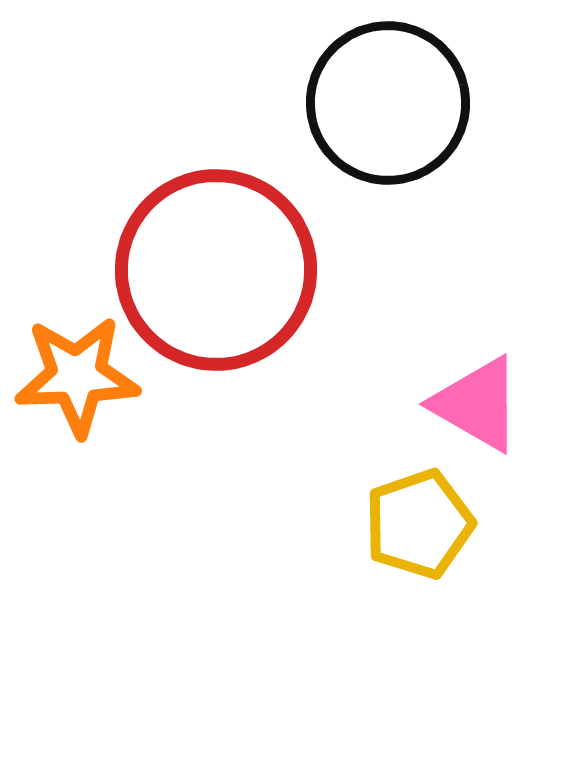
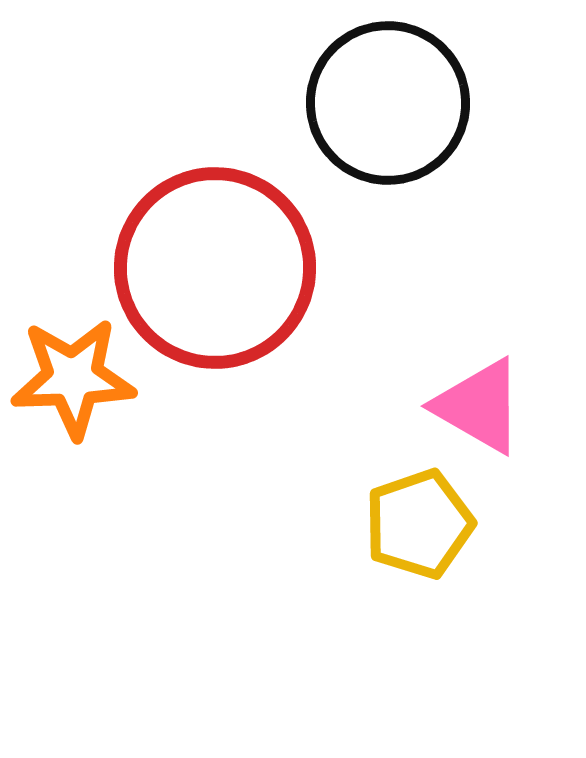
red circle: moved 1 px left, 2 px up
orange star: moved 4 px left, 2 px down
pink triangle: moved 2 px right, 2 px down
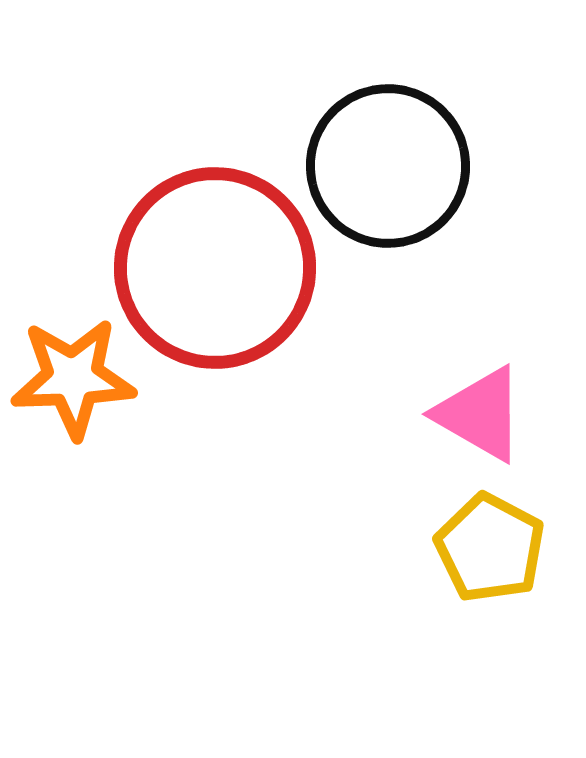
black circle: moved 63 px down
pink triangle: moved 1 px right, 8 px down
yellow pentagon: moved 71 px right, 24 px down; rotated 25 degrees counterclockwise
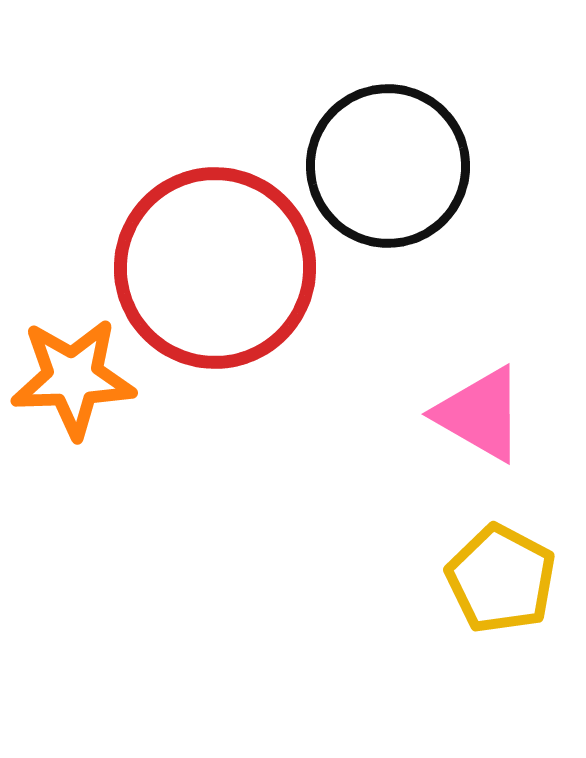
yellow pentagon: moved 11 px right, 31 px down
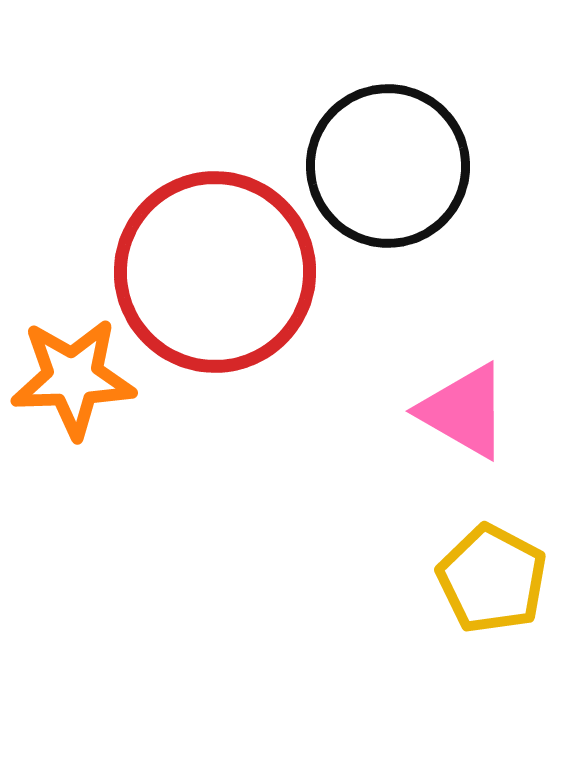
red circle: moved 4 px down
pink triangle: moved 16 px left, 3 px up
yellow pentagon: moved 9 px left
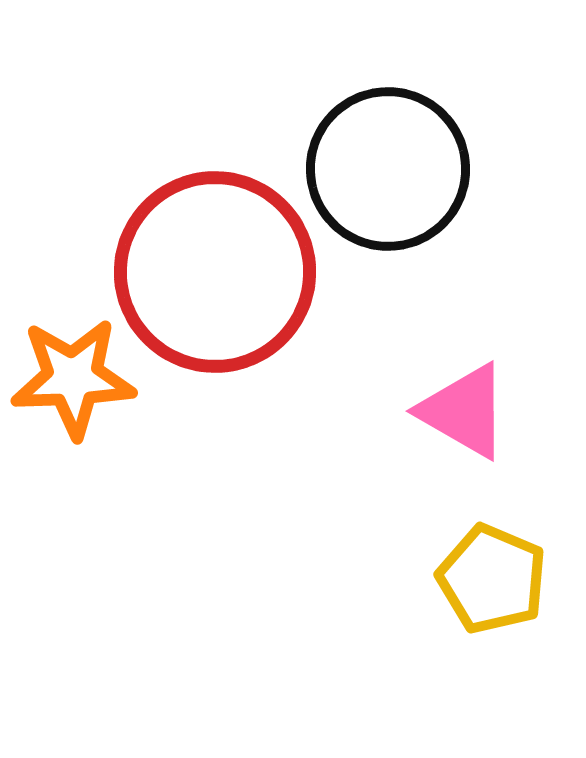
black circle: moved 3 px down
yellow pentagon: rotated 5 degrees counterclockwise
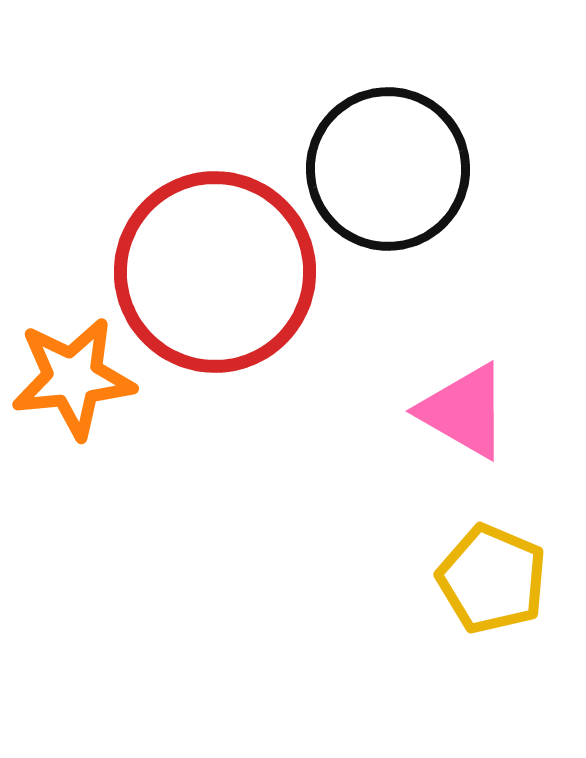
orange star: rotated 4 degrees counterclockwise
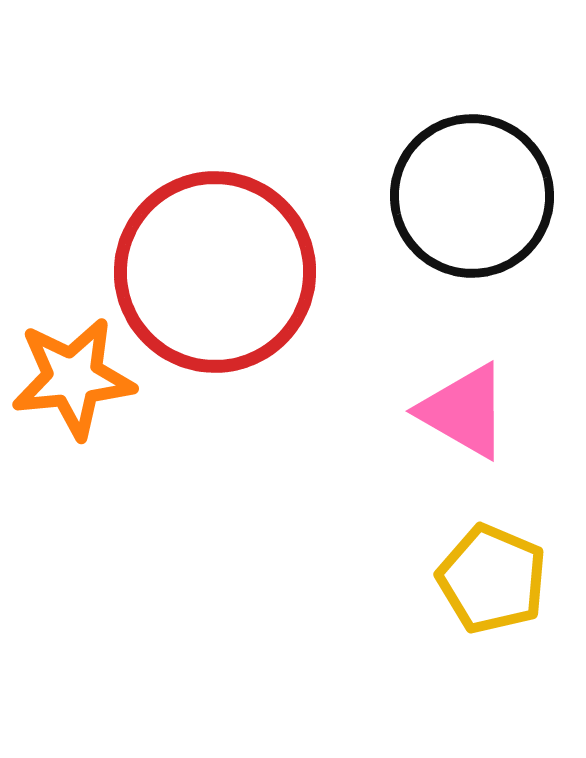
black circle: moved 84 px right, 27 px down
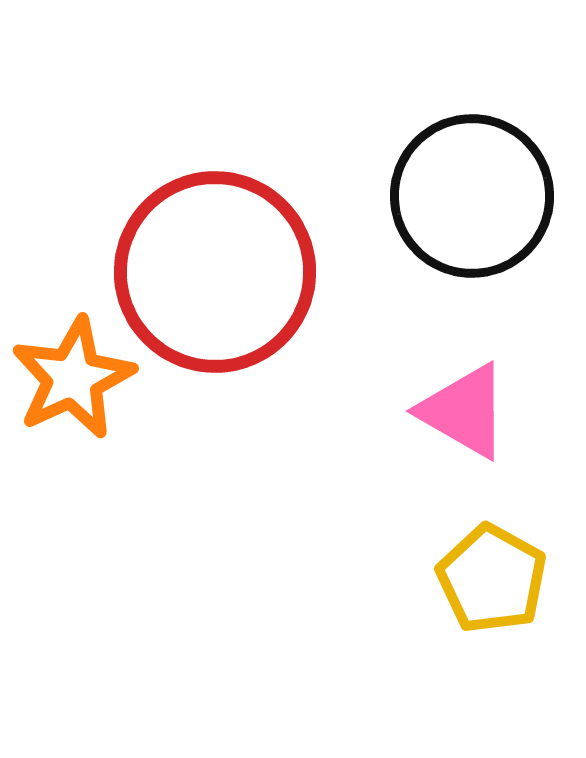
orange star: rotated 19 degrees counterclockwise
yellow pentagon: rotated 6 degrees clockwise
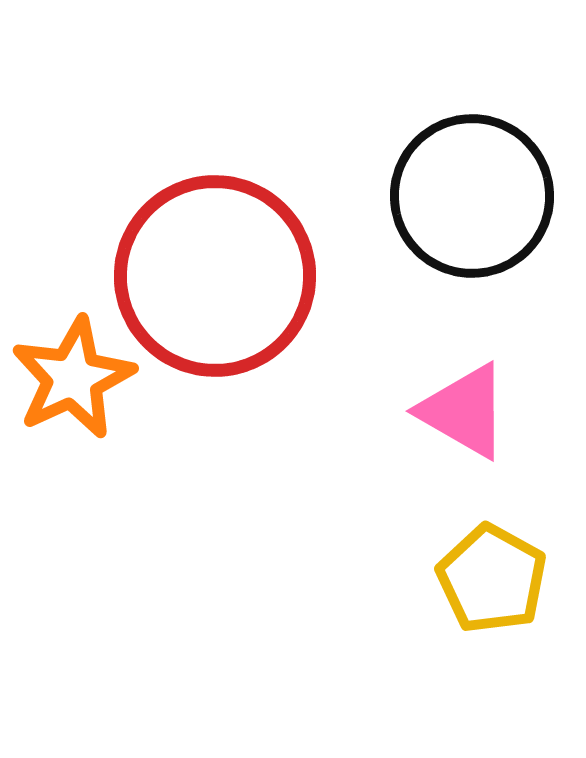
red circle: moved 4 px down
